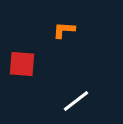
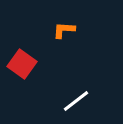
red square: rotated 32 degrees clockwise
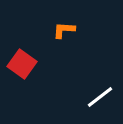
white line: moved 24 px right, 4 px up
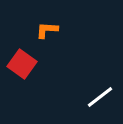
orange L-shape: moved 17 px left
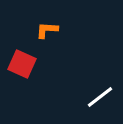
red square: rotated 12 degrees counterclockwise
